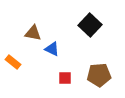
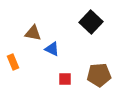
black square: moved 1 px right, 3 px up
orange rectangle: rotated 28 degrees clockwise
red square: moved 1 px down
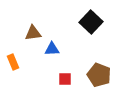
brown triangle: rotated 18 degrees counterclockwise
blue triangle: rotated 28 degrees counterclockwise
brown pentagon: rotated 25 degrees clockwise
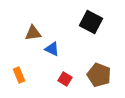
black square: rotated 15 degrees counterclockwise
blue triangle: rotated 28 degrees clockwise
orange rectangle: moved 6 px right, 13 px down
red square: rotated 32 degrees clockwise
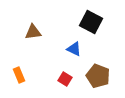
brown triangle: moved 1 px up
blue triangle: moved 22 px right
brown pentagon: moved 1 px left, 1 px down
